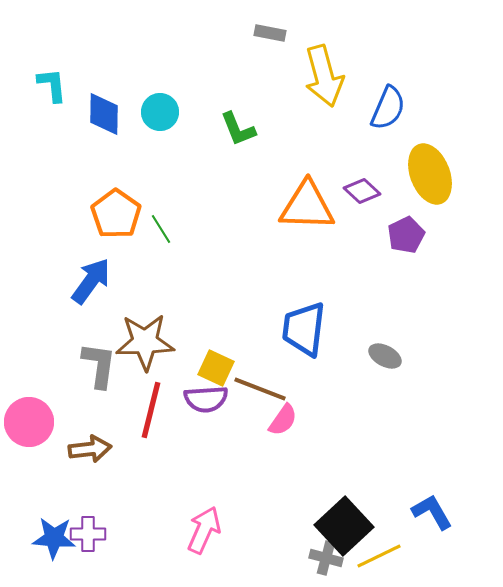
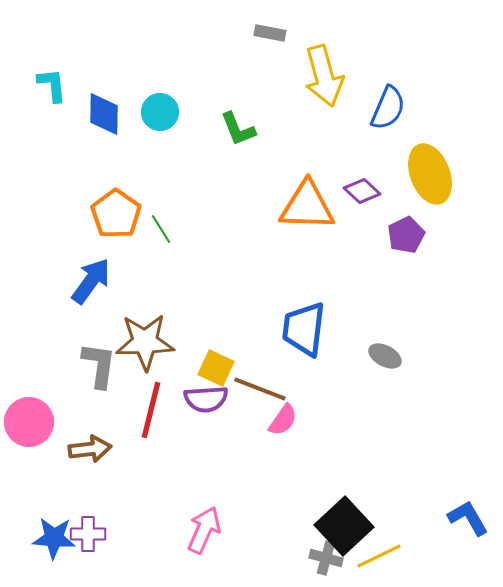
blue L-shape: moved 36 px right, 6 px down
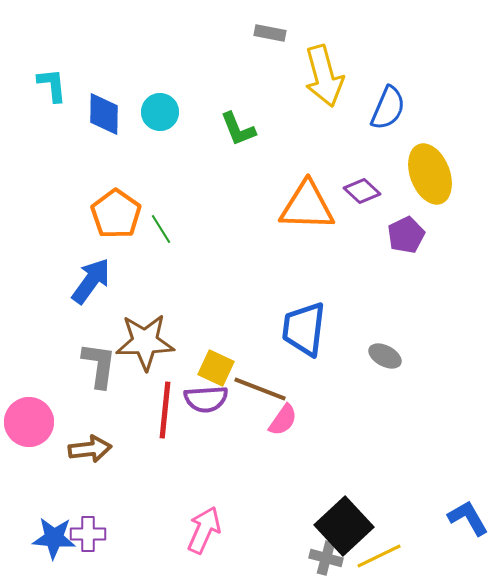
red line: moved 14 px right; rotated 8 degrees counterclockwise
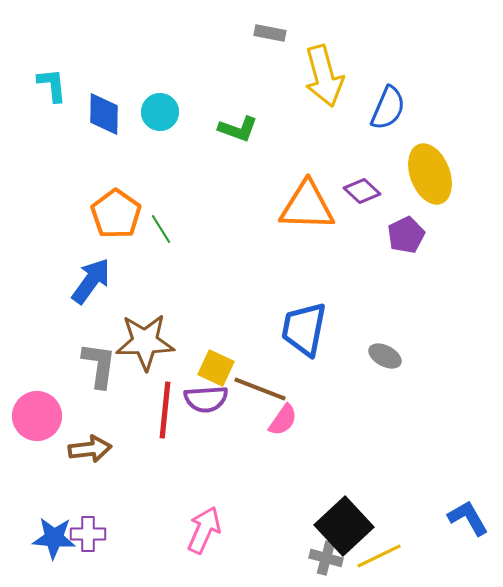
green L-shape: rotated 48 degrees counterclockwise
blue trapezoid: rotated 4 degrees clockwise
pink circle: moved 8 px right, 6 px up
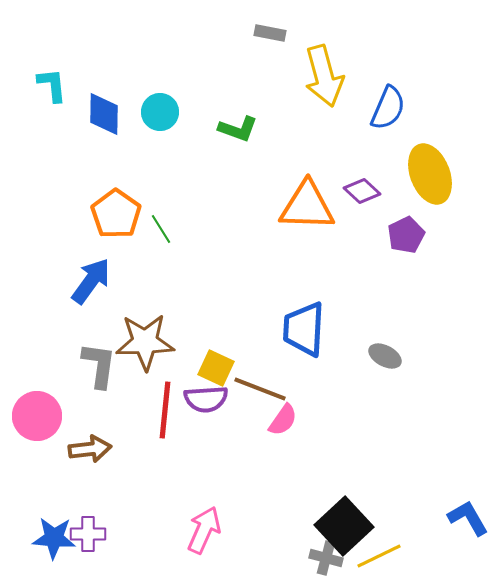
blue trapezoid: rotated 8 degrees counterclockwise
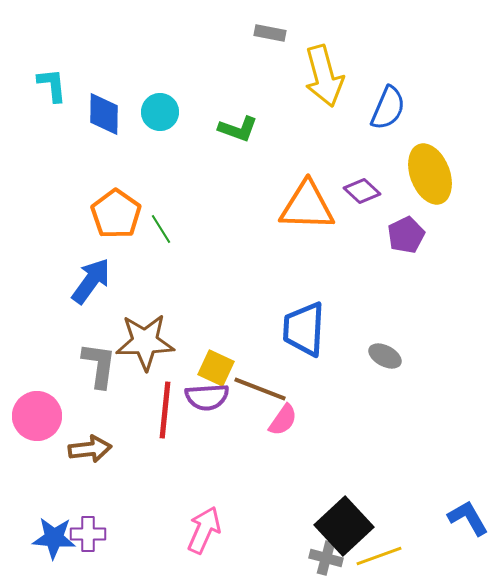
purple semicircle: moved 1 px right, 2 px up
yellow line: rotated 6 degrees clockwise
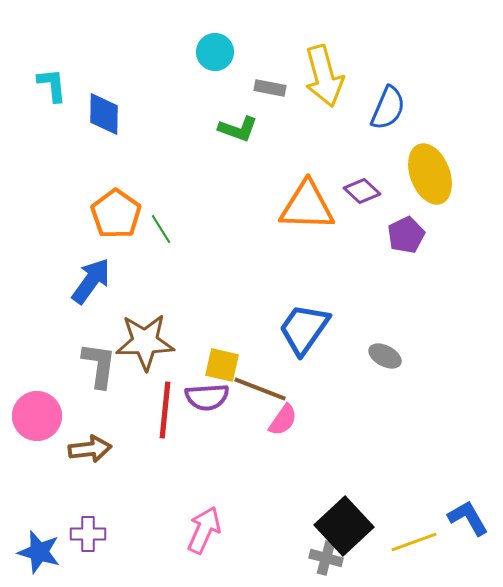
gray rectangle: moved 55 px down
cyan circle: moved 55 px right, 60 px up
blue trapezoid: rotated 32 degrees clockwise
yellow square: moved 6 px right, 3 px up; rotated 12 degrees counterclockwise
blue star: moved 15 px left, 14 px down; rotated 12 degrees clockwise
yellow line: moved 35 px right, 14 px up
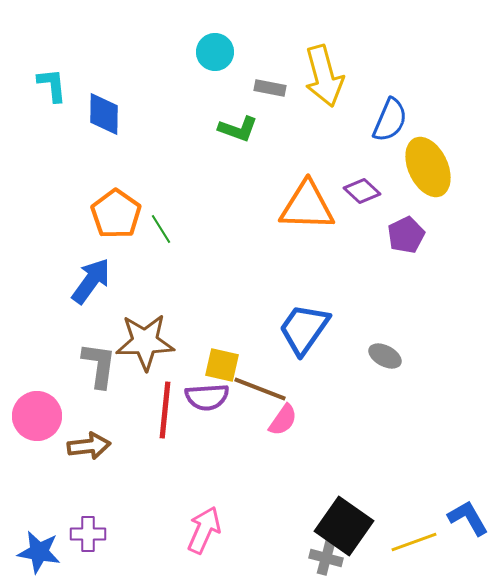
blue semicircle: moved 2 px right, 12 px down
yellow ellipse: moved 2 px left, 7 px up; rotated 4 degrees counterclockwise
brown arrow: moved 1 px left, 3 px up
black square: rotated 12 degrees counterclockwise
blue star: rotated 6 degrees counterclockwise
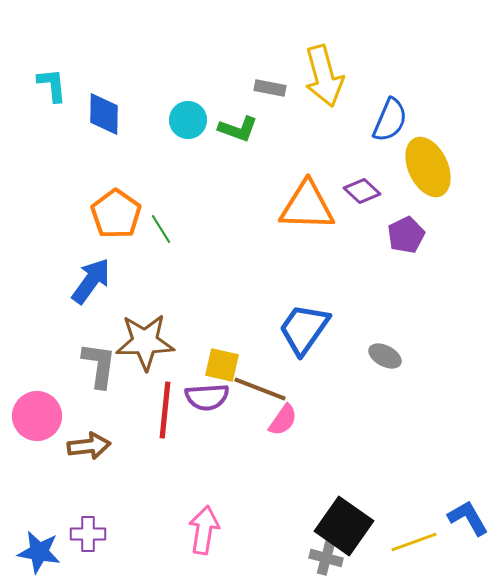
cyan circle: moved 27 px left, 68 px down
pink arrow: rotated 15 degrees counterclockwise
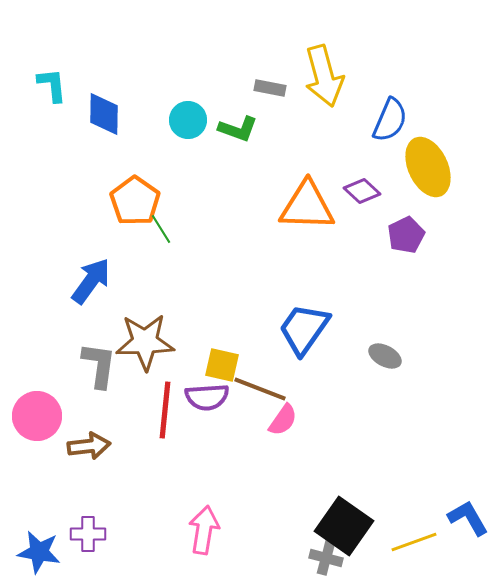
orange pentagon: moved 19 px right, 13 px up
